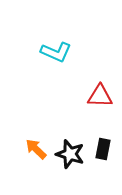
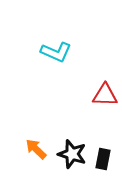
red triangle: moved 5 px right, 1 px up
black rectangle: moved 10 px down
black star: moved 2 px right
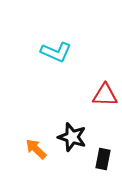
black star: moved 17 px up
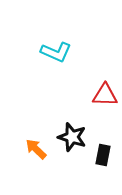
black rectangle: moved 4 px up
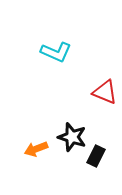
red triangle: moved 3 px up; rotated 20 degrees clockwise
orange arrow: rotated 65 degrees counterclockwise
black rectangle: moved 7 px left, 1 px down; rotated 15 degrees clockwise
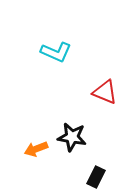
black star: rotated 8 degrees counterclockwise
black rectangle: moved 21 px down
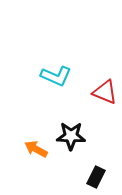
cyan L-shape: moved 24 px down
black star: moved 1 px left, 1 px up; rotated 8 degrees counterclockwise
orange arrow: rotated 50 degrees clockwise
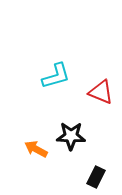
cyan L-shape: rotated 40 degrees counterclockwise
red triangle: moved 4 px left
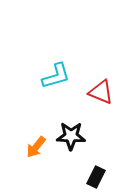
orange arrow: moved 2 px up; rotated 80 degrees counterclockwise
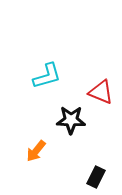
cyan L-shape: moved 9 px left
black star: moved 16 px up
orange arrow: moved 4 px down
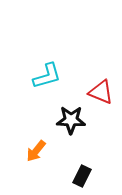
black rectangle: moved 14 px left, 1 px up
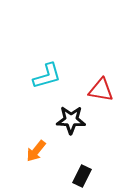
red triangle: moved 2 px up; rotated 12 degrees counterclockwise
